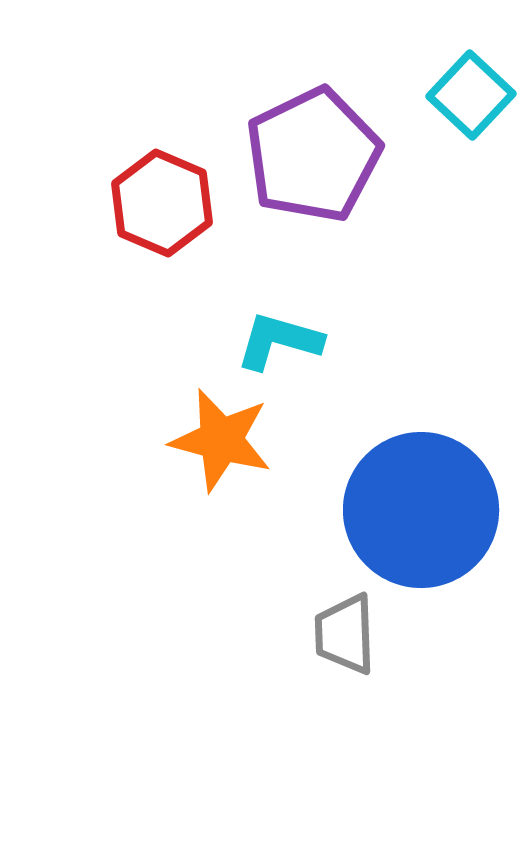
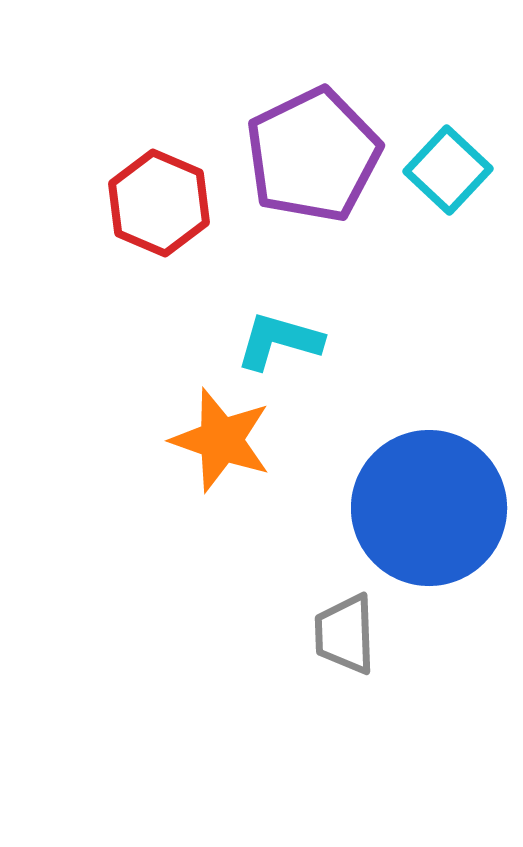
cyan square: moved 23 px left, 75 px down
red hexagon: moved 3 px left
orange star: rotated 4 degrees clockwise
blue circle: moved 8 px right, 2 px up
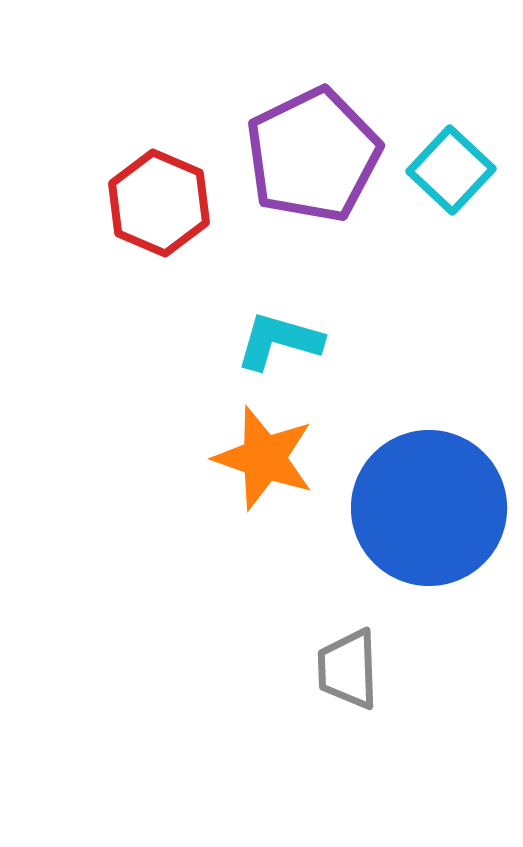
cyan square: moved 3 px right
orange star: moved 43 px right, 18 px down
gray trapezoid: moved 3 px right, 35 px down
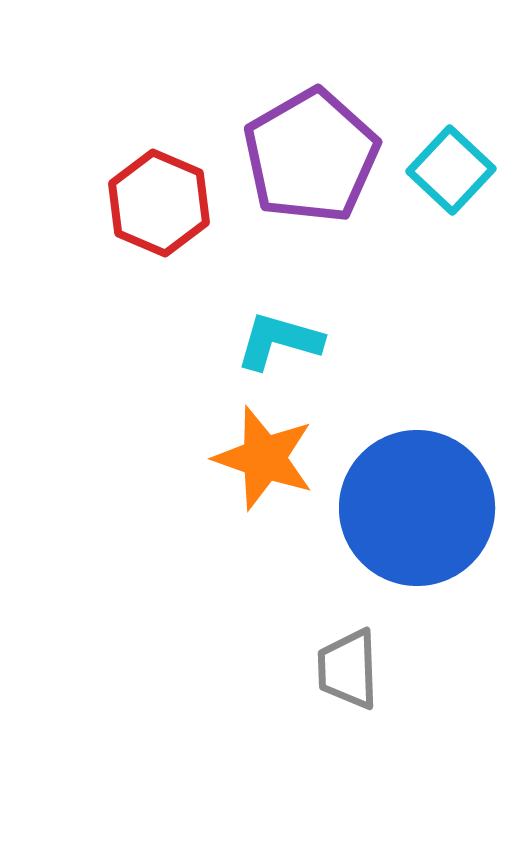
purple pentagon: moved 2 px left, 1 px down; rotated 4 degrees counterclockwise
blue circle: moved 12 px left
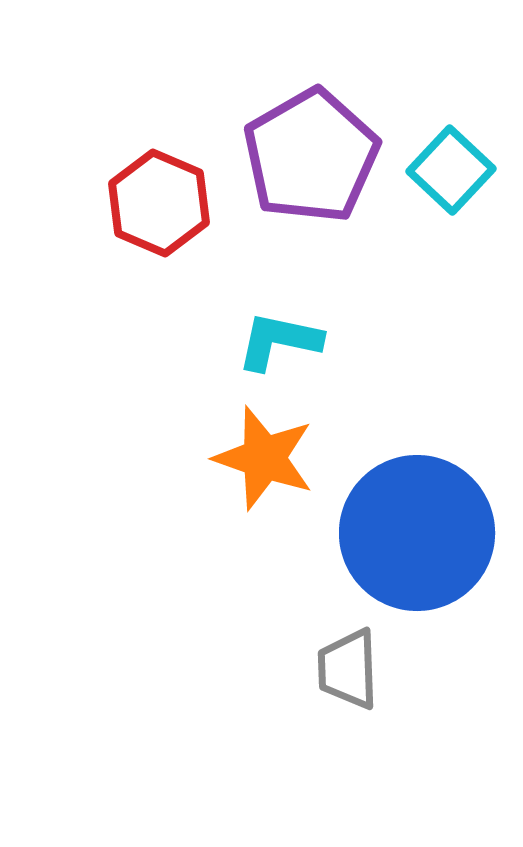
cyan L-shape: rotated 4 degrees counterclockwise
blue circle: moved 25 px down
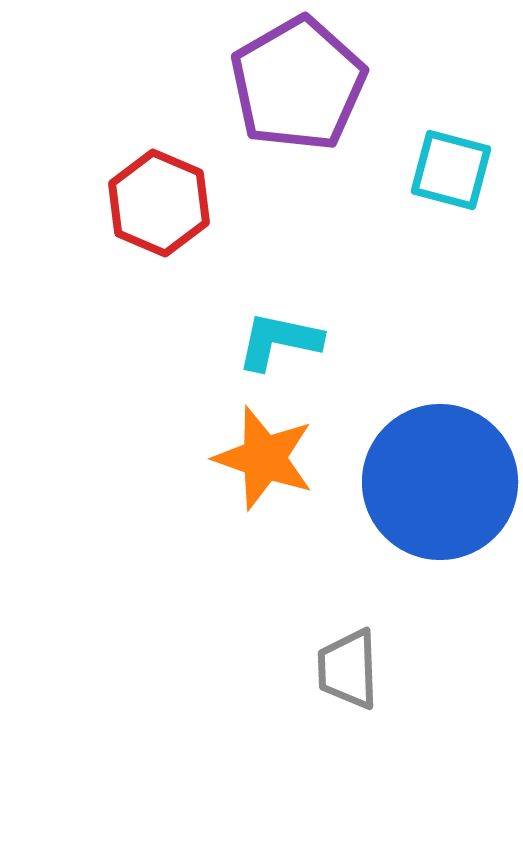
purple pentagon: moved 13 px left, 72 px up
cyan square: rotated 28 degrees counterclockwise
blue circle: moved 23 px right, 51 px up
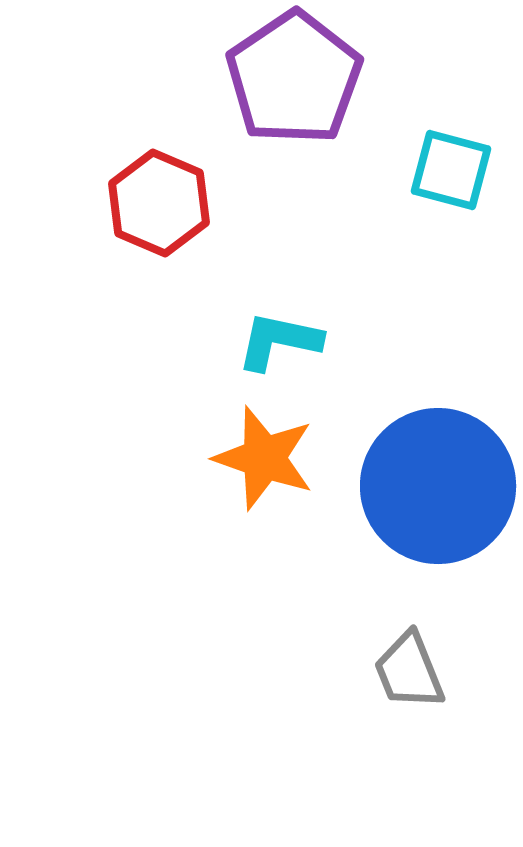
purple pentagon: moved 4 px left, 6 px up; rotated 4 degrees counterclockwise
blue circle: moved 2 px left, 4 px down
gray trapezoid: moved 61 px right, 2 px down; rotated 20 degrees counterclockwise
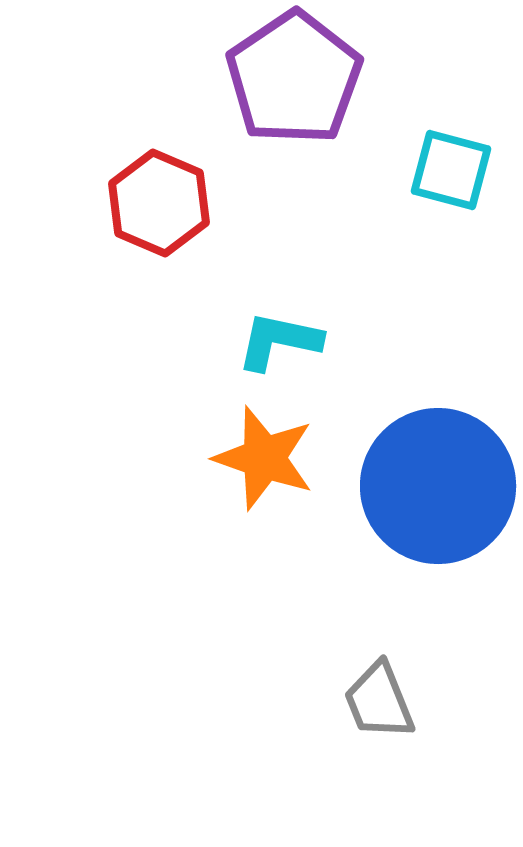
gray trapezoid: moved 30 px left, 30 px down
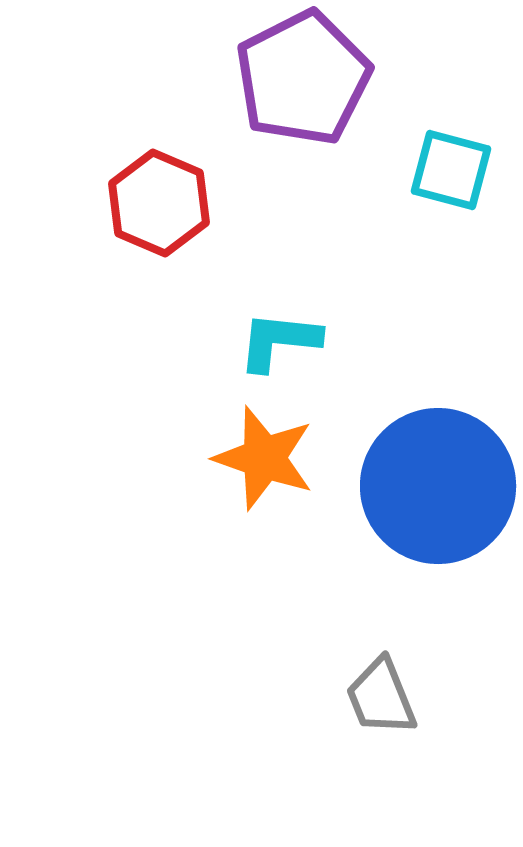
purple pentagon: moved 9 px right; rotated 7 degrees clockwise
cyan L-shape: rotated 6 degrees counterclockwise
gray trapezoid: moved 2 px right, 4 px up
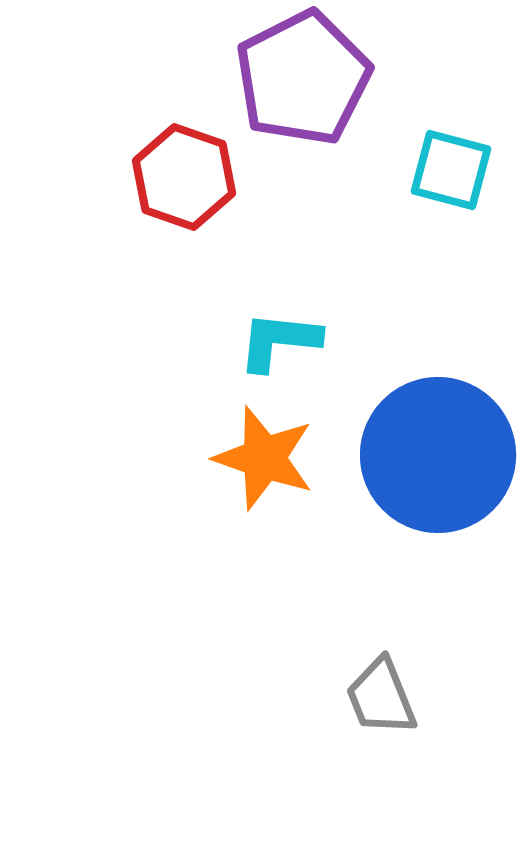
red hexagon: moved 25 px right, 26 px up; rotated 4 degrees counterclockwise
blue circle: moved 31 px up
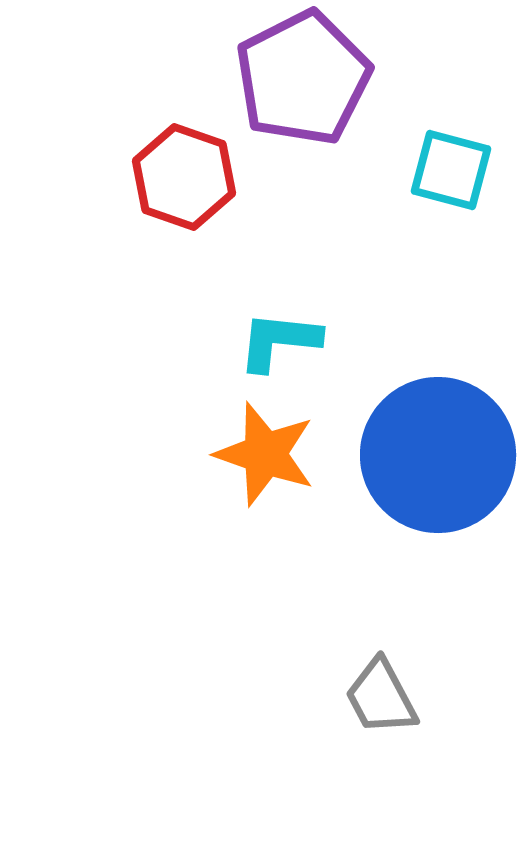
orange star: moved 1 px right, 4 px up
gray trapezoid: rotated 6 degrees counterclockwise
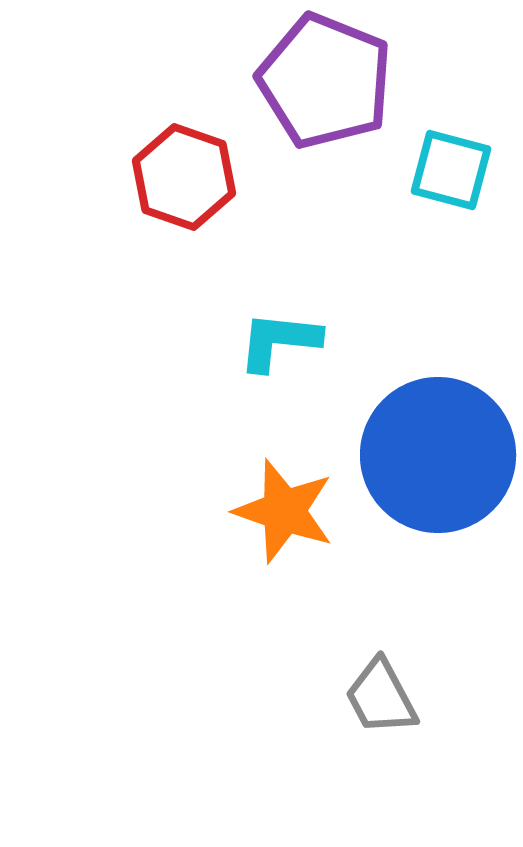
purple pentagon: moved 22 px right, 3 px down; rotated 23 degrees counterclockwise
orange star: moved 19 px right, 57 px down
